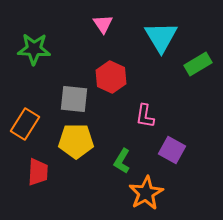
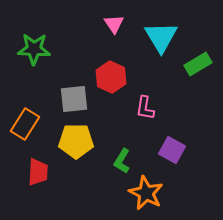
pink triangle: moved 11 px right
gray square: rotated 12 degrees counterclockwise
pink L-shape: moved 8 px up
orange star: rotated 16 degrees counterclockwise
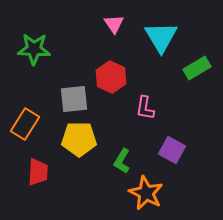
green rectangle: moved 1 px left, 4 px down
yellow pentagon: moved 3 px right, 2 px up
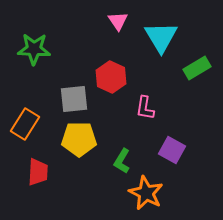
pink triangle: moved 4 px right, 3 px up
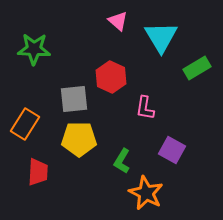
pink triangle: rotated 15 degrees counterclockwise
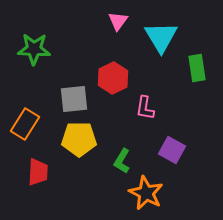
pink triangle: rotated 25 degrees clockwise
green rectangle: rotated 68 degrees counterclockwise
red hexagon: moved 2 px right, 1 px down; rotated 8 degrees clockwise
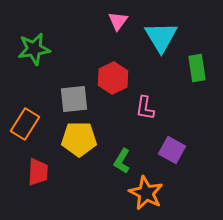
green star: rotated 12 degrees counterclockwise
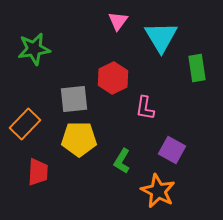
orange rectangle: rotated 12 degrees clockwise
orange star: moved 12 px right, 2 px up
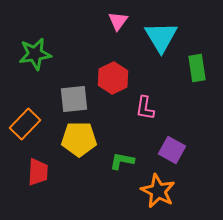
green star: moved 1 px right, 5 px down
green L-shape: rotated 70 degrees clockwise
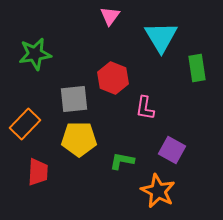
pink triangle: moved 8 px left, 5 px up
red hexagon: rotated 12 degrees counterclockwise
